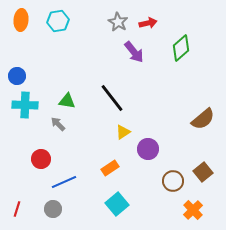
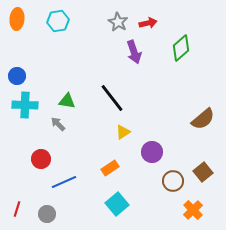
orange ellipse: moved 4 px left, 1 px up
purple arrow: rotated 20 degrees clockwise
purple circle: moved 4 px right, 3 px down
gray circle: moved 6 px left, 5 px down
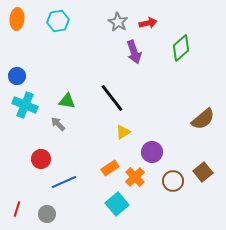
cyan cross: rotated 20 degrees clockwise
orange cross: moved 58 px left, 33 px up
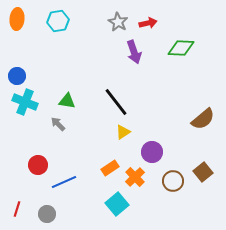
green diamond: rotated 44 degrees clockwise
black line: moved 4 px right, 4 px down
cyan cross: moved 3 px up
red circle: moved 3 px left, 6 px down
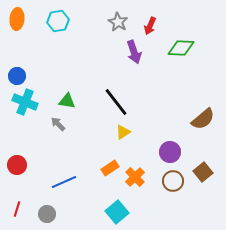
red arrow: moved 2 px right, 3 px down; rotated 126 degrees clockwise
purple circle: moved 18 px right
red circle: moved 21 px left
cyan square: moved 8 px down
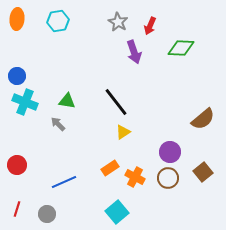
orange cross: rotated 18 degrees counterclockwise
brown circle: moved 5 px left, 3 px up
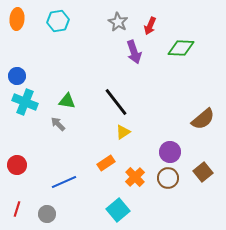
orange rectangle: moved 4 px left, 5 px up
orange cross: rotated 18 degrees clockwise
cyan square: moved 1 px right, 2 px up
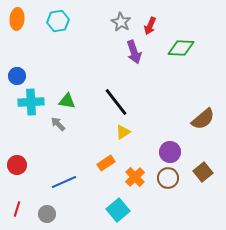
gray star: moved 3 px right
cyan cross: moved 6 px right; rotated 25 degrees counterclockwise
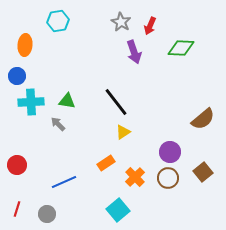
orange ellipse: moved 8 px right, 26 px down
